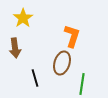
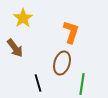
orange L-shape: moved 1 px left, 4 px up
brown arrow: rotated 30 degrees counterclockwise
black line: moved 3 px right, 5 px down
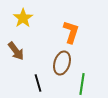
brown arrow: moved 1 px right, 3 px down
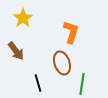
brown ellipse: rotated 35 degrees counterclockwise
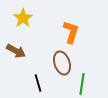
brown arrow: rotated 24 degrees counterclockwise
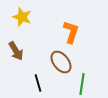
yellow star: moved 1 px left, 1 px up; rotated 18 degrees counterclockwise
brown arrow: rotated 30 degrees clockwise
brown ellipse: moved 1 px left, 1 px up; rotated 20 degrees counterclockwise
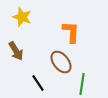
orange L-shape: rotated 15 degrees counterclockwise
black line: rotated 18 degrees counterclockwise
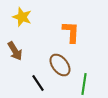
brown arrow: moved 1 px left
brown ellipse: moved 1 px left, 3 px down
green line: moved 2 px right
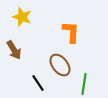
brown arrow: moved 1 px left, 1 px up
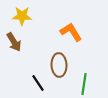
yellow star: moved 1 px up; rotated 18 degrees counterclockwise
orange L-shape: rotated 35 degrees counterclockwise
brown arrow: moved 8 px up
brown ellipse: moved 1 px left; rotated 35 degrees clockwise
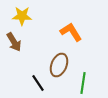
brown ellipse: rotated 25 degrees clockwise
green line: moved 1 px left, 1 px up
